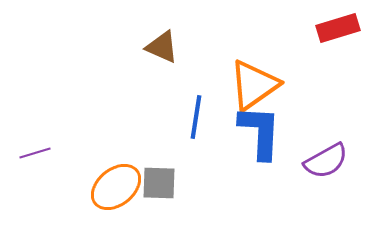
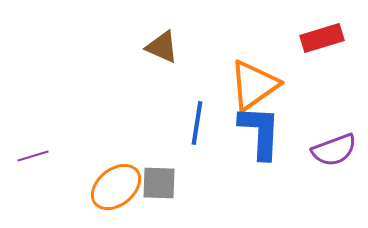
red rectangle: moved 16 px left, 10 px down
blue line: moved 1 px right, 6 px down
purple line: moved 2 px left, 3 px down
purple semicircle: moved 8 px right, 11 px up; rotated 9 degrees clockwise
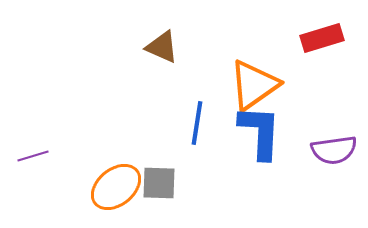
purple semicircle: rotated 12 degrees clockwise
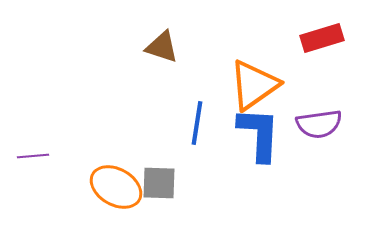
brown triangle: rotated 6 degrees counterclockwise
blue L-shape: moved 1 px left, 2 px down
purple semicircle: moved 15 px left, 26 px up
purple line: rotated 12 degrees clockwise
orange ellipse: rotated 69 degrees clockwise
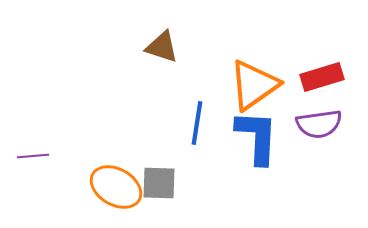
red rectangle: moved 39 px down
blue L-shape: moved 2 px left, 3 px down
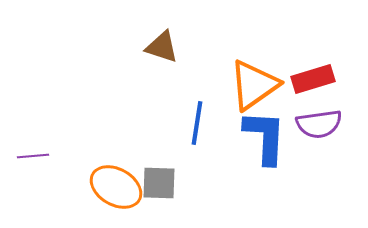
red rectangle: moved 9 px left, 2 px down
blue L-shape: moved 8 px right
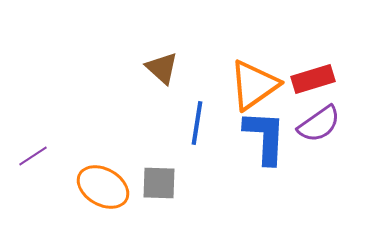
brown triangle: moved 21 px down; rotated 24 degrees clockwise
purple semicircle: rotated 27 degrees counterclockwise
purple line: rotated 28 degrees counterclockwise
orange ellipse: moved 13 px left
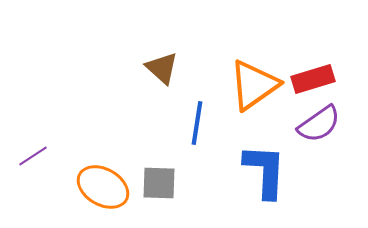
blue L-shape: moved 34 px down
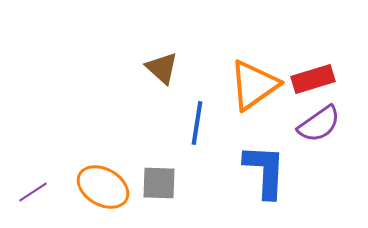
purple line: moved 36 px down
